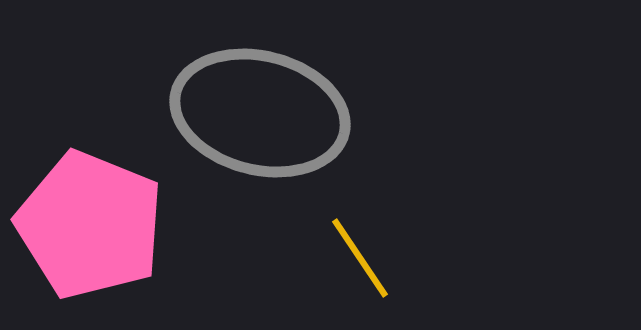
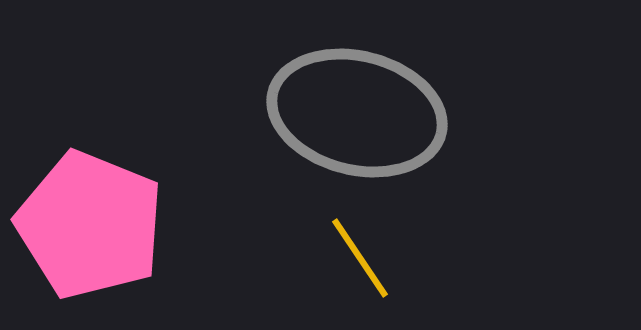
gray ellipse: moved 97 px right
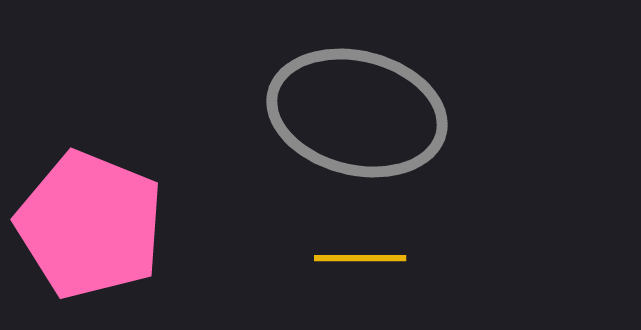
yellow line: rotated 56 degrees counterclockwise
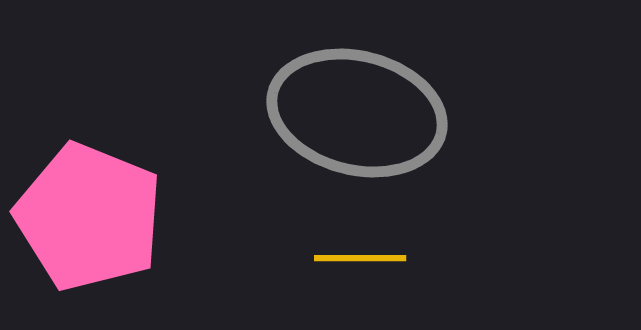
pink pentagon: moved 1 px left, 8 px up
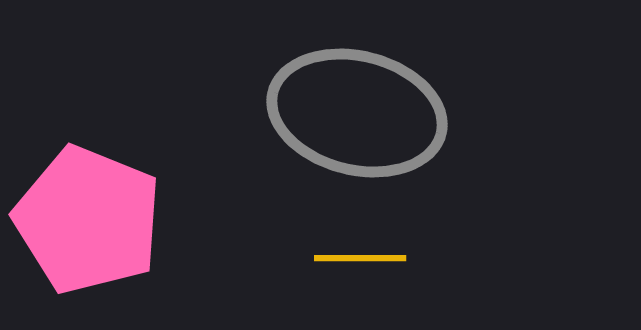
pink pentagon: moved 1 px left, 3 px down
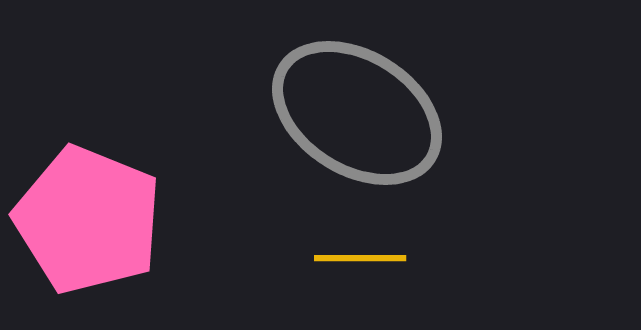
gray ellipse: rotated 18 degrees clockwise
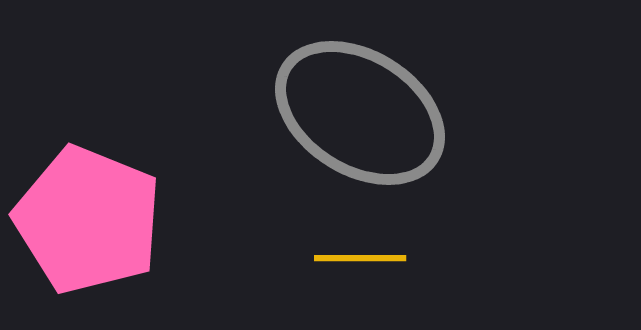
gray ellipse: moved 3 px right
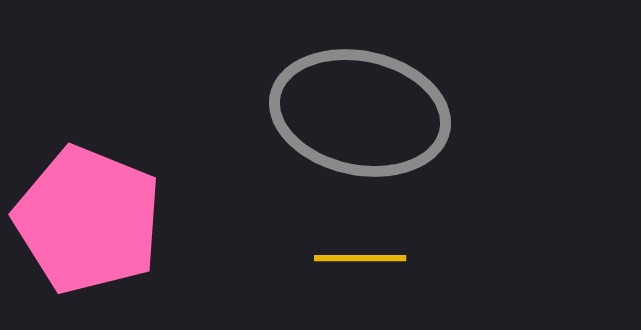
gray ellipse: rotated 20 degrees counterclockwise
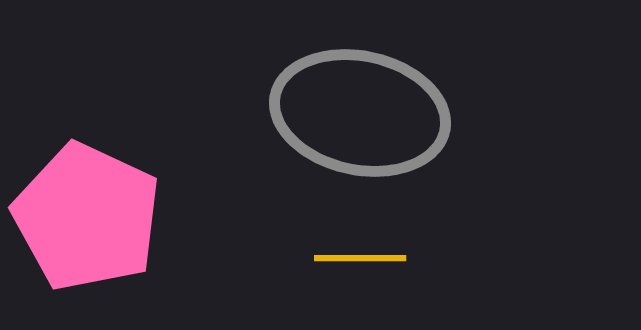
pink pentagon: moved 1 px left, 3 px up; rotated 3 degrees clockwise
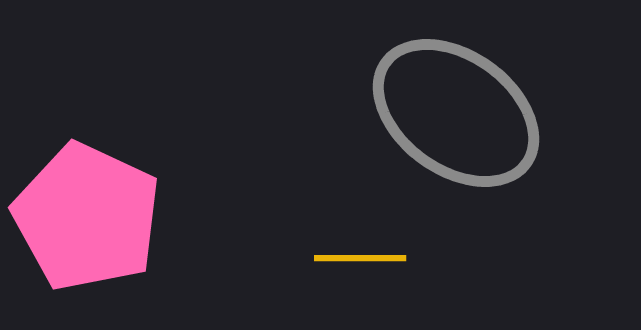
gray ellipse: moved 96 px right; rotated 24 degrees clockwise
